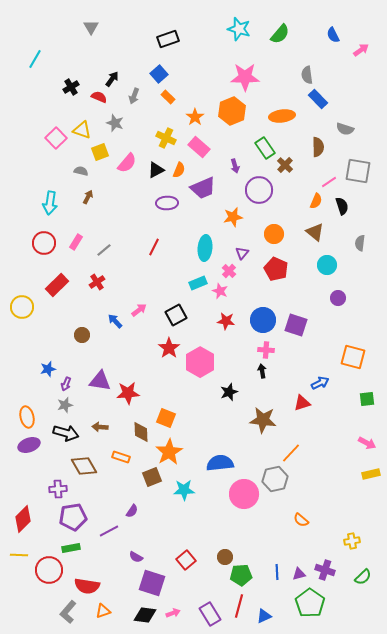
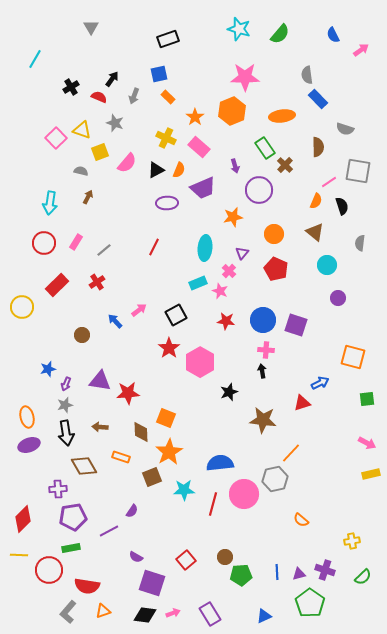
blue square at (159, 74): rotated 30 degrees clockwise
black arrow at (66, 433): rotated 65 degrees clockwise
red line at (239, 606): moved 26 px left, 102 px up
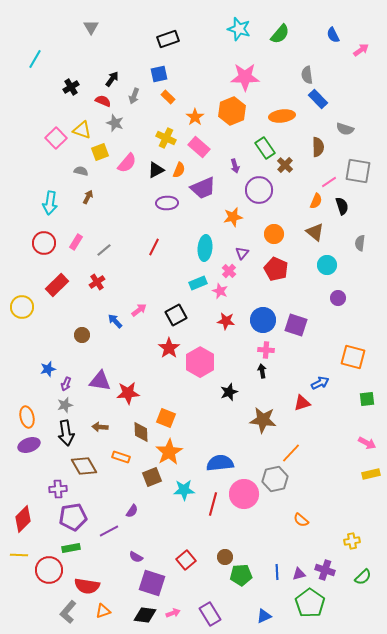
red semicircle at (99, 97): moved 4 px right, 4 px down
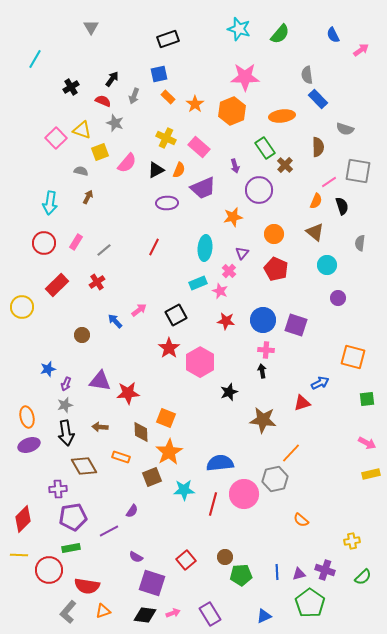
orange star at (195, 117): moved 13 px up
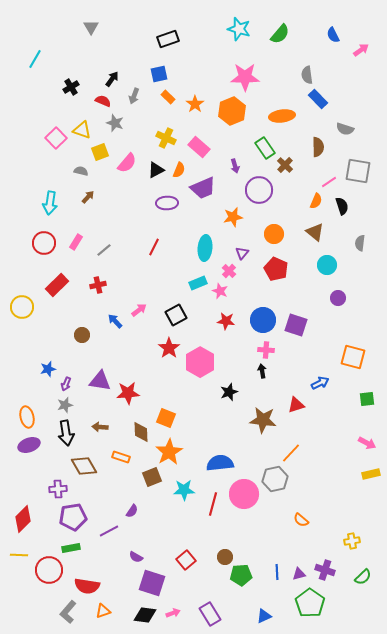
brown arrow at (88, 197): rotated 16 degrees clockwise
red cross at (97, 282): moved 1 px right, 3 px down; rotated 21 degrees clockwise
red triangle at (302, 403): moved 6 px left, 2 px down
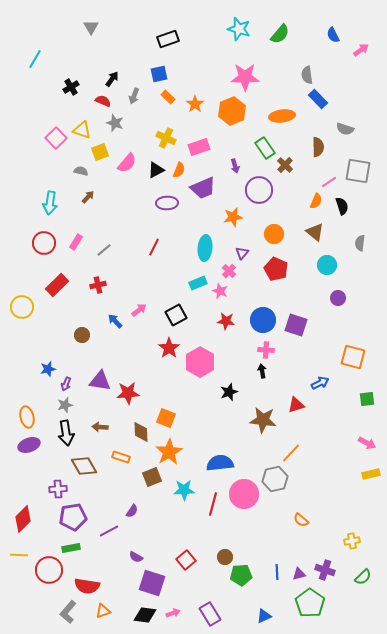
pink rectangle at (199, 147): rotated 60 degrees counterclockwise
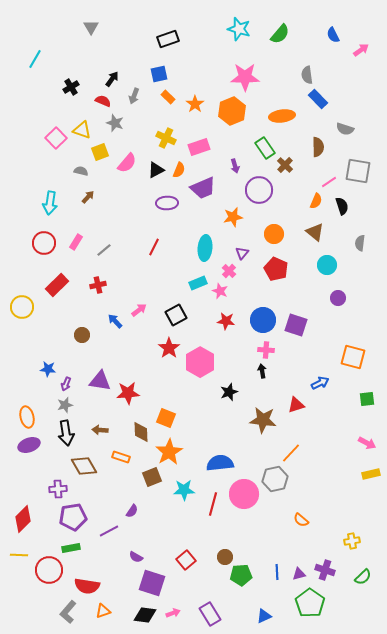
blue star at (48, 369): rotated 21 degrees clockwise
brown arrow at (100, 427): moved 3 px down
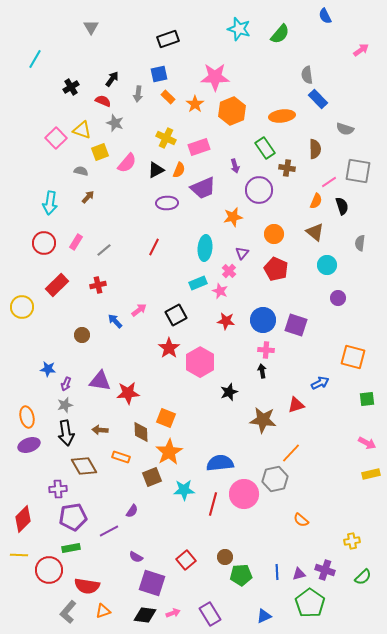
blue semicircle at (333, 35): moved 8 px left, 19 px up
pink star at (245, 77): moved 30 px left
gray arrow at (134, 96): moved 4 px right, 2 px up; rotated 14 degrees counterclockwise
brown semicircle at (318, 147): moved 3 px left, 2 px down
brown cross at (285, 165): moved 2 px right, 3 px down; rotated 35 degrees counterclockwise
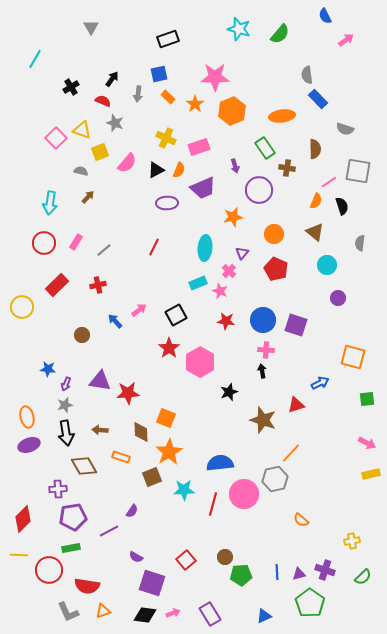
pink arrow at (361, 50): moved 15 px left, 10 px up
brown star at (263, 420): rotated 12 degrees clockwise
gray L-shape at (68, 612): rotated 65 degrees counterclockwise
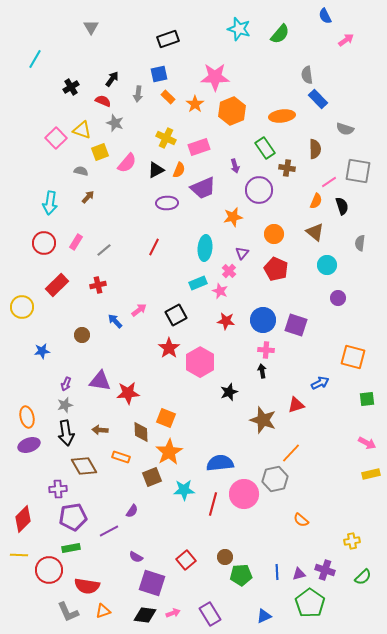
blue star at (48, 369): moved 6 px left, 18 px up; rotated 14 degrees counterclockwise
